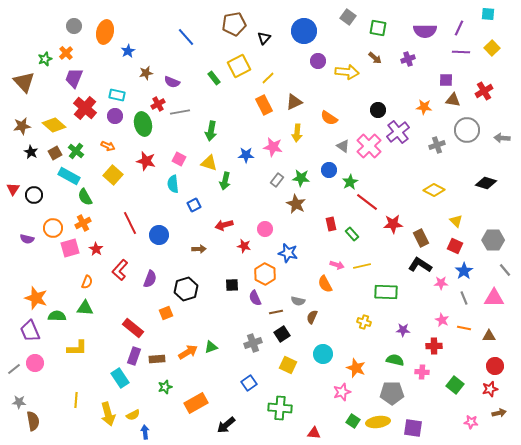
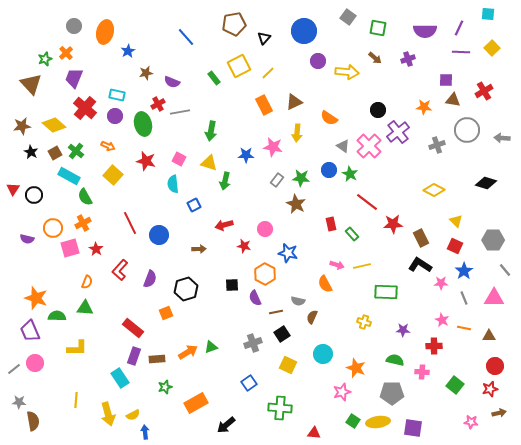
yellow line at (268, 78): moved 5 px up
brown triangle at (24, 82): moved 7 px right, 2 px down
green star at (350, 182): moved 8 px up; rotated 14 degrees counterclockwise
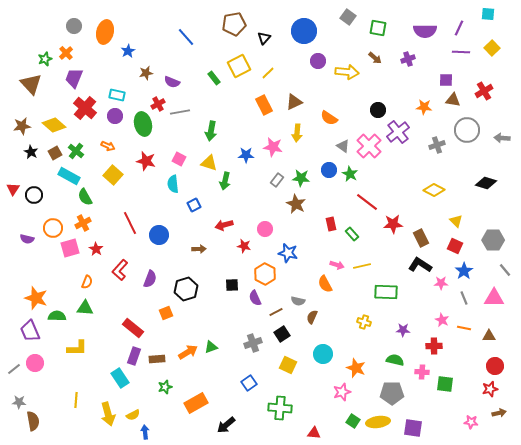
brown line at (276, 312): rotated 16 degrees counterclockwise
green square at (455, 385): moved 10 px left, 1 px up; rotated 30 degrees counterclockwise
